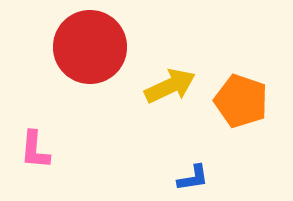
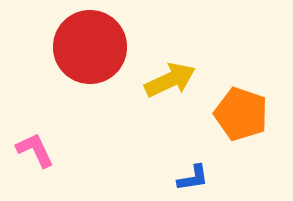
yellow arrow: moved 6 px up
orange pentagon: moved 13 px down
pink L-shape: rotated 150 degrees clockwise
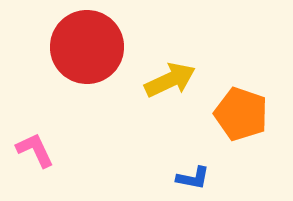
red circle: moved 3 px left
blue L-shape: rotated 20 degrees clockwise
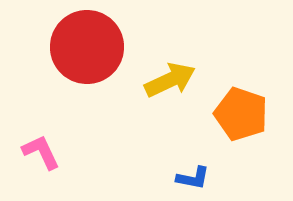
pink L-shape: moved 6 px right, 2 px down
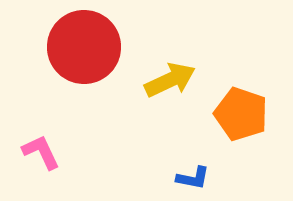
red circle: moved 3 px left
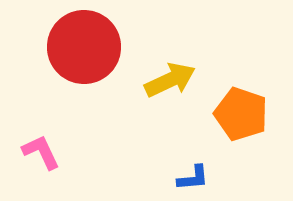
blue L-shape: rotated 16 degrees counterclockwise
